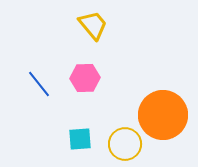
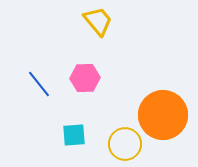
yellow trapezoid: moved 5 px right, 4 px up
cyan square: moved 6 px left, 4 px up
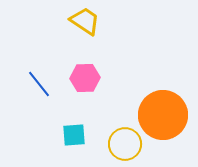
yellow trapezoid: moved 13 px left; rotated 16 degrees counterclockwise
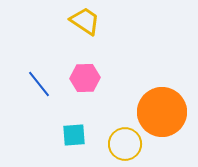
orange circle: moved 1 px left, 3 px up
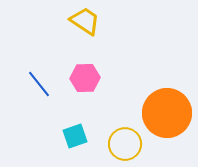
orange circle: moved 5 px right, 1 px down
cyan square: moved 1 px right, 1 px down; rotated 15 degrees counterclockwise
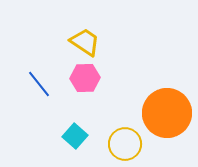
yellow trapezoid: moved 21 px down
cyan square: rotated 30 degrees counterclockwise
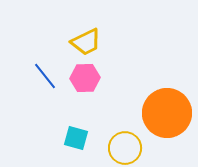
yellow trapezoid: moved 1 px right; rotated 120 degrees clockwise
blue line: moved 6 px right, 8 px up
cyan square: moved 1 px right, 2 px down; rotated 25 degrees counterclockwise
yellow circle: moved 4 px down
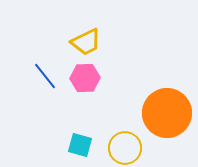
cyan square: moved 4 px right, 7 px down
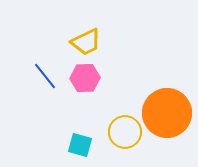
yellow circle: moved 16 px up
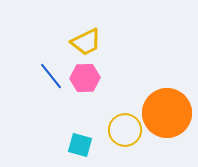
blue line: moved 6 px right
yellow circle: moved 2 px up
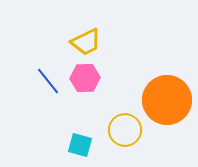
blue line: moved 3 px left, 5 px down
orange circle: moved 13 px up
